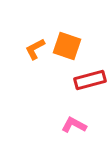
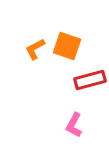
pink L-shape: rotated 90 degrees counterclockwise
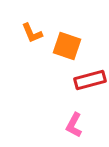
orange L-shape: moved 3 px left, 16 px up; rotated 85 degrees counterclockwise
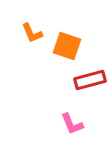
pink L-shape: moved 2 px left, 1 px up; rotated 50 degrees counterclockwise
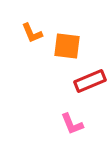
orange square: rotated 12 degrees counterclockwise
red rectangle: moved 1 px down; rotated 8 degrees counterclockwise
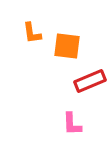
orange L-shape: rotated 15 degrees clockwise
pink L-shape: rotated 20 degrees clockwise
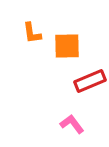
orange square: rotated 8 degrees counterclockwise
pink L-shape: rotated 145 degrees clockwise
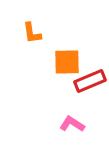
orange square: moved 16 px down
pink L-shape: rotated 20 degrees counterclockwise
